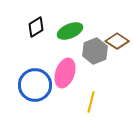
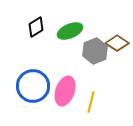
brown diamond: moved 2 px down
pink ellipse: moved 18 px down
blue circle: moved 2 px left, 1 px down
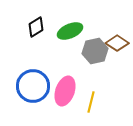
gray hexagon: rotated 10 degrees clockwise
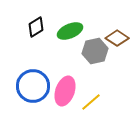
brown diamond: moved 5 px up
yellow line: rotated 35 degrees clockwise
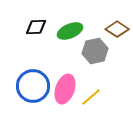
black diamond: rotated 30 degrees clockwise
brown diamond: moved 9 px up
pink ellipse: moved 2 px up
yellow line: moved 5 px up
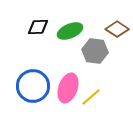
black diamond: moved 2 px right
gray hexagon: rotated 20 degrees clockwise
pink ellipse: moved 3 px right, 1 px up
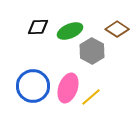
gray hexagon: moved 3 px left; rotated 20 degrees clockwise
